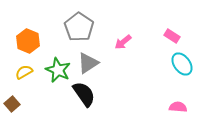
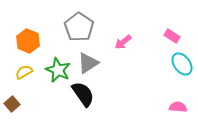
black semicircle: moved 1 px left
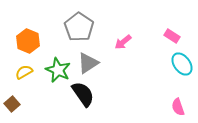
pink semicircle: rotated 114 degrees counterclockwise
